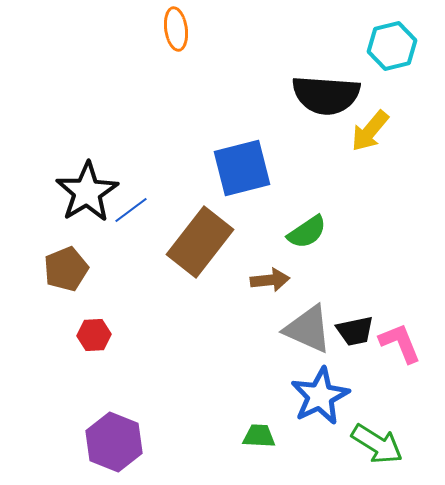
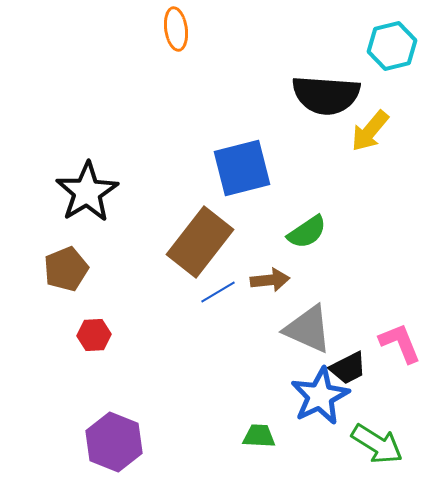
blue line: moved 87 px right, 82 px down; rotated 6 degrees clockwise
black trapezoid: moved 7 px left, 37 px down; rotated 15 degrees counterclockwise
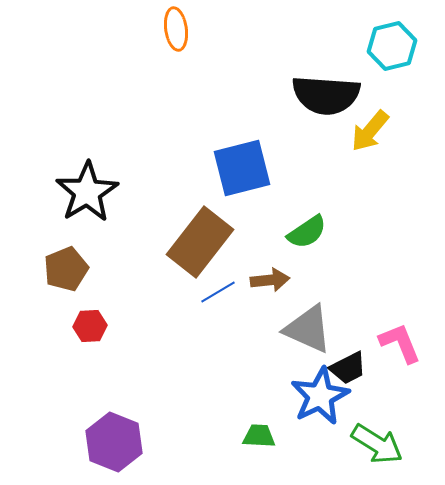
red hexagon: moved 4 px left, 9 px up
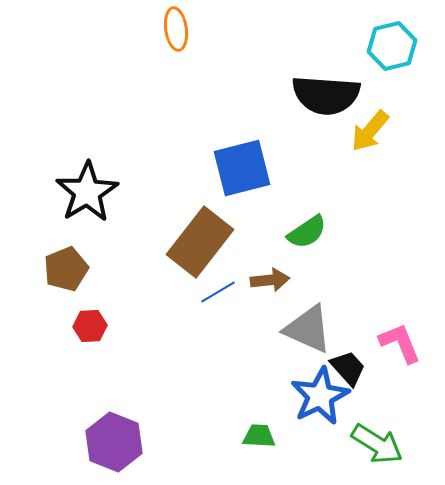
black trapezoid: rotated 105 degrees counterclockwise
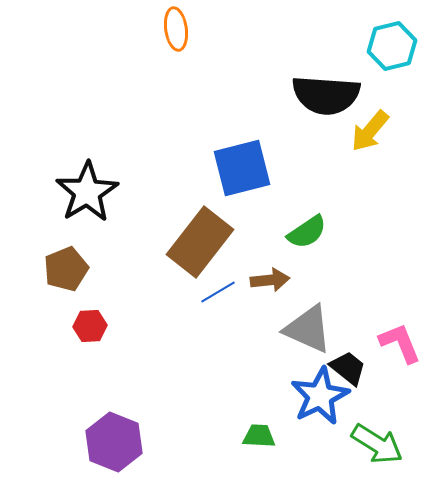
black trapezoid: rotated 9 degrees counterclockwise
